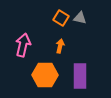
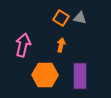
orange arrow: moved 1 px right, 1 px up
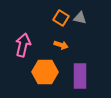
orange arrow: rotated 96 degrees clockwise
orange hexagon: moved 3 px up
